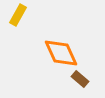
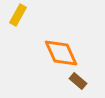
brown rectangle: moved 2 px left, 2 px down
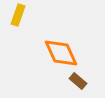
yellow rectangle: rotated 10 degrees counterclockwise
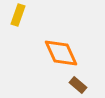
brown rectangle: moved 4 px down
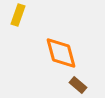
orange diamond: rotated 9 degrees clockwise
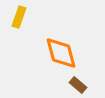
yellow rectangle: moved 1 px right, 2 px down
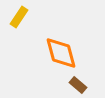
yellow rectangle: rotated 15 degrees clockwise
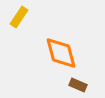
brown rectangle: rotated 18 degrees counterclockwise
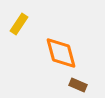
yellow rectangle: moved 7 px down
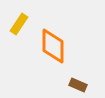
orange diamond: moved 8 px left, 7 px up; rotated 15 degrees clockwise
